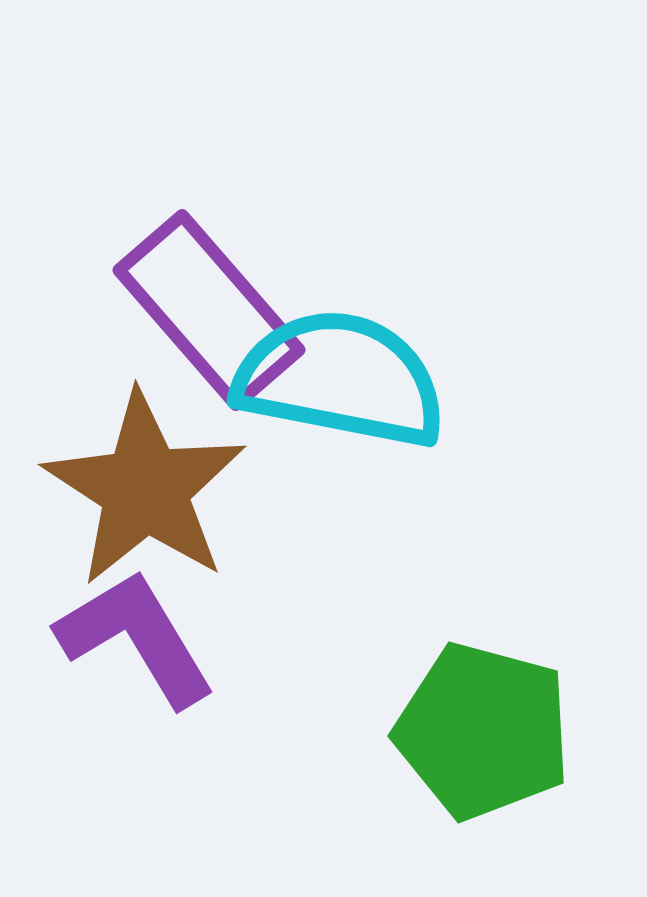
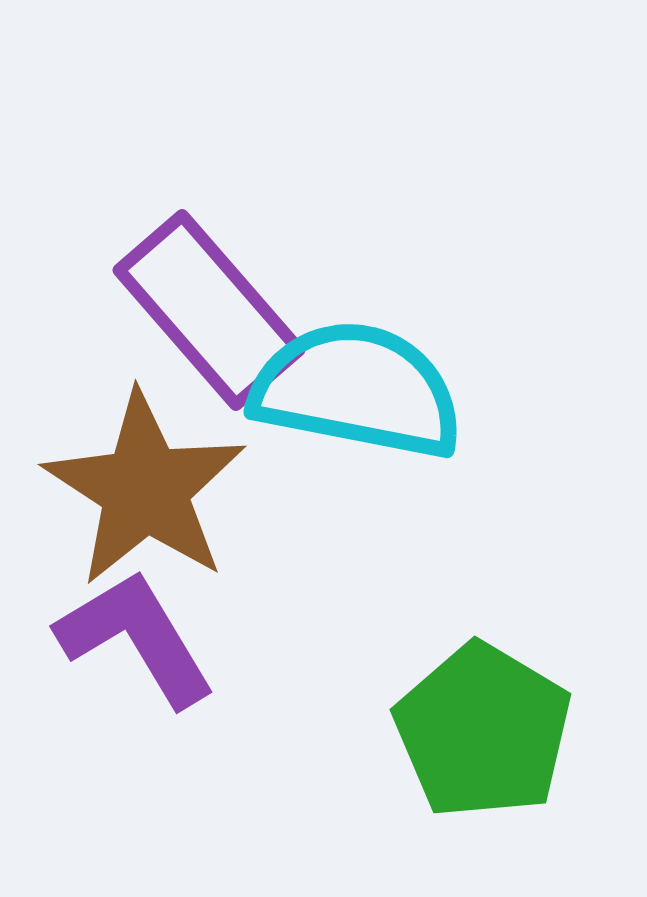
cyan semicircle: moved 17 px right, 11 px down
green pentagon: rotated 16 degrees clockwise
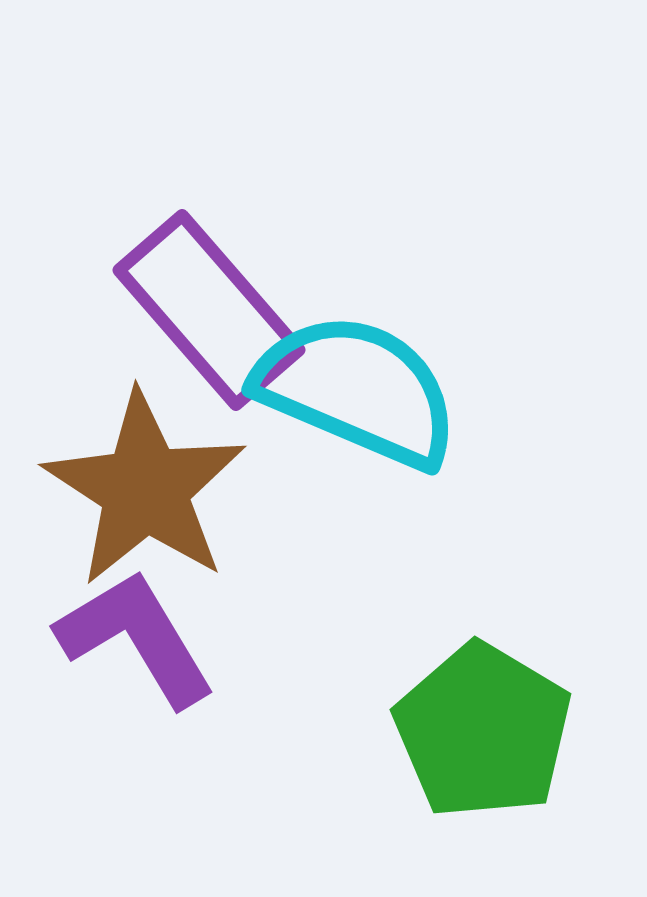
cyan semicircle: rotated 12 degrees clockwise
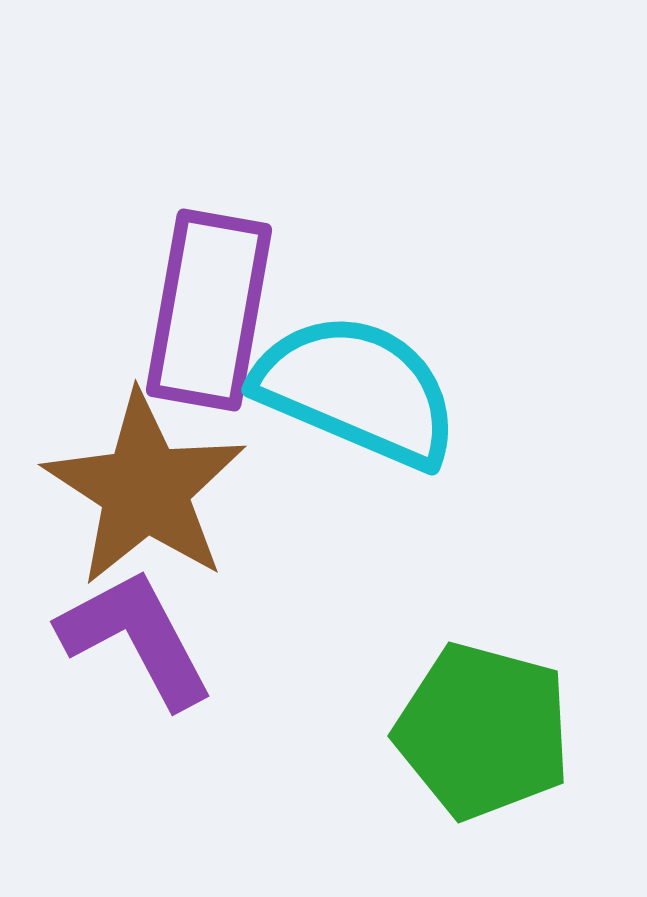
purple rectangle: rotated 51 degrees clockwise
purple L-shape: rotated 3 degrees clockwise
green pentagon: rotated 16 degrees counterclockwise
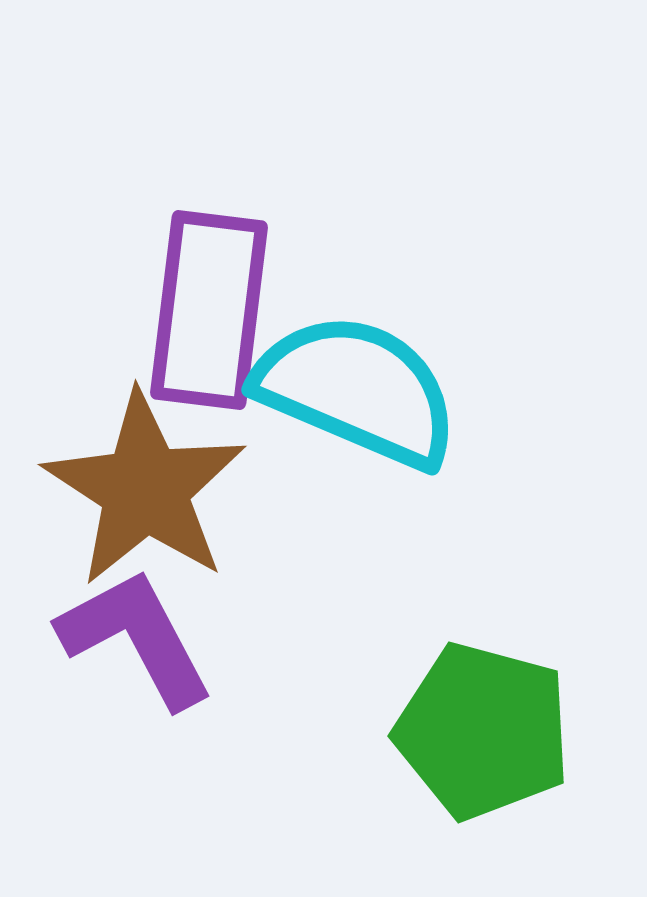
purple rectangle: rotated 3 degrees counterclockwise
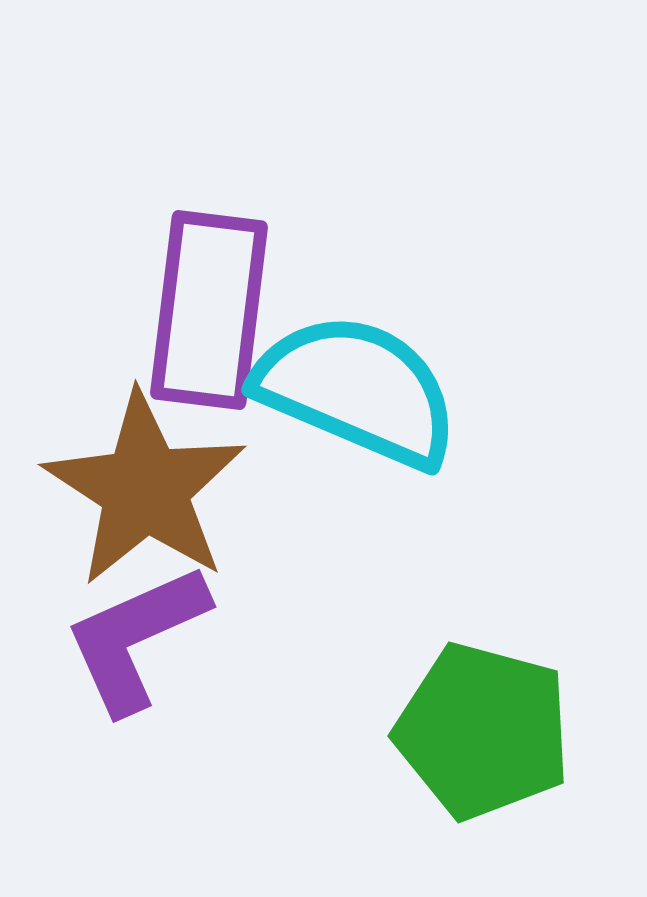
purple L-shape: rotated 86 degrees counterclockwise
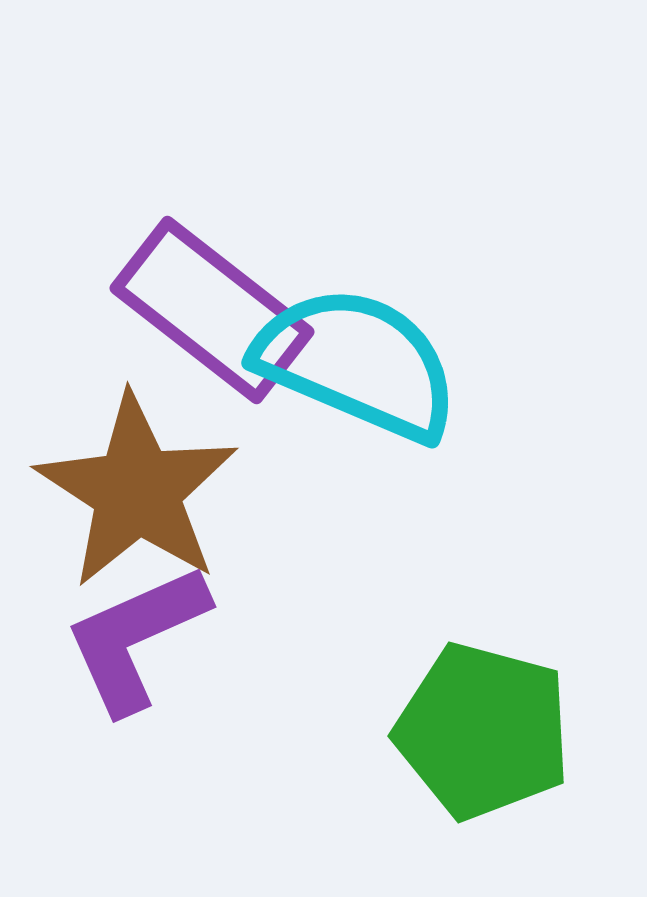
purple rectangle: moved 3 px right; rotated 59 degrees counterclockwise
cyan semicircle: moved 27 px up
brown star: moved 8 px left, 2 px down
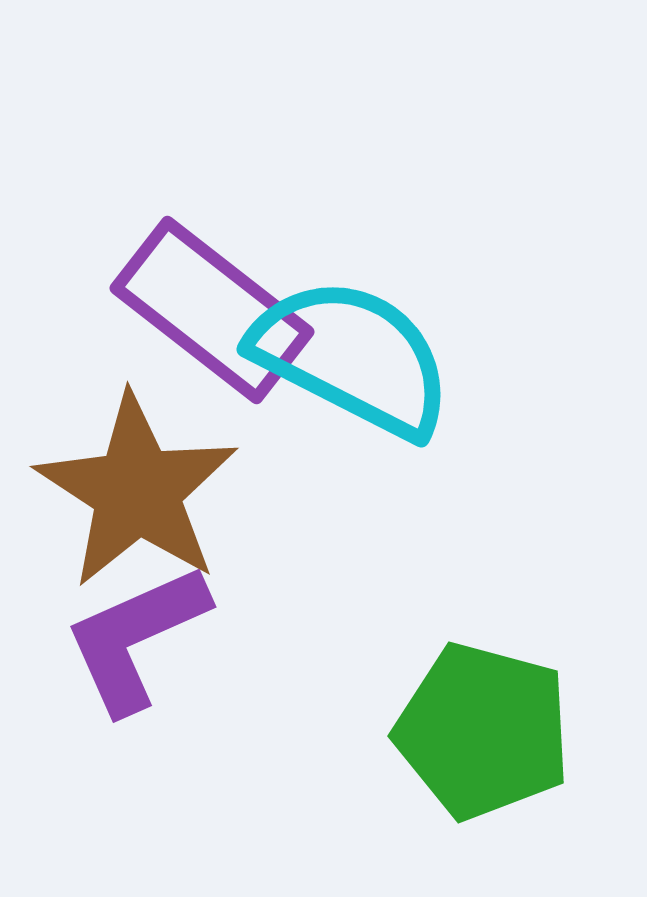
cyan semicircle: moved 5 px left, 6 px up; rotated 4 degrees clockwise
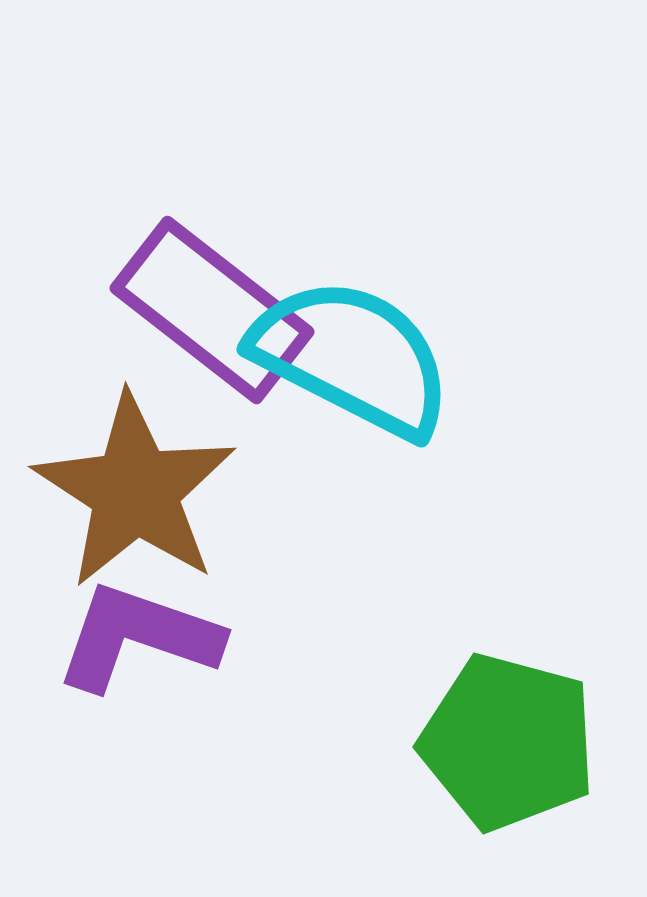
brown star: moved 2 px left
purple L-shape: moved 2 px right, 1 px up; rotated 43 degrees clockwise
green pentagon: moved 25 px right, 11 px down
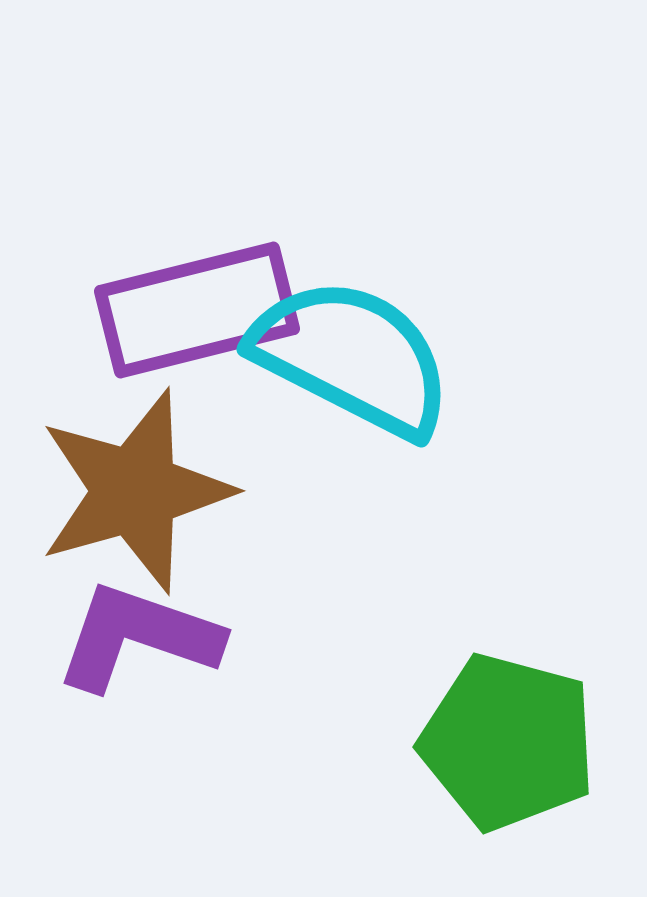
purple rectangle: moved 15 px left; rotated 52 degrees counterclockwise
brown star: rotated 23 degrees clockwise
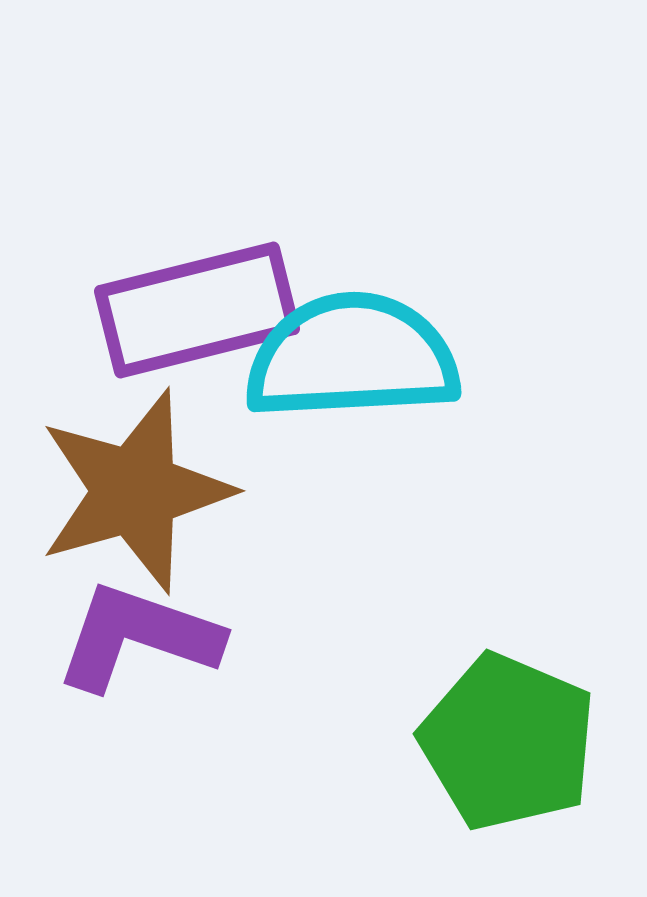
cyan semicircle: rotated 30 degrees counterclockwise
green pentagon: rotated 8 degrees clockwise
